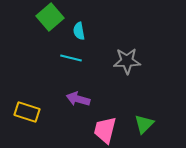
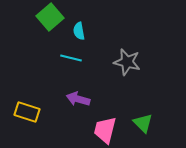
gray star: moved 1 px down; rotated 16 degrees clockwise
green triangle: moved 1 px left, 1 px up; rotated 30 degrees counterclockwise
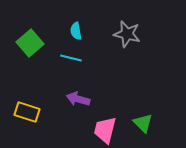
green square: moved 20 px left, 26 px down
cyan semicircle: moved 3 px left
gray star: moved 28 px up
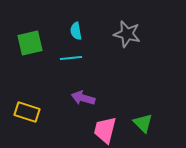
green square: rotated 28 degrees clockwise
cyan line: rotated 20 degrees counterclockwise
purple arrow: moved 5 px right, 1 px up
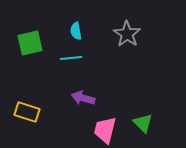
gray star: rotated 20 degrees clockwise
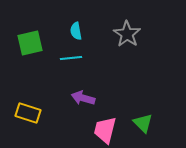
yellow rectangle: moved 1 px right, 1 px down
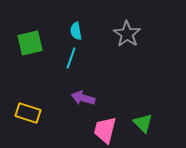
cyan line: rotated 65 degrees counterclockwise
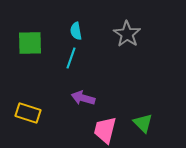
green square: rotated 12 degrees clockwise
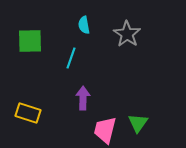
cyan semicircle: moved 8 px right, 6 px up
green square: moved 2 px up
purple arrow: rotated 75 degrees clockwise
green triangle: moved 5 px left; rotated 20 degrees clockwise
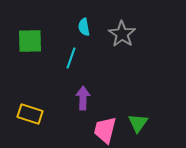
cyan semicircle: moved 2 px down
gray star: moved 5 px left
yellow rectangle: moved 2 px right, 1 px down
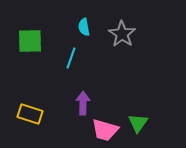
purple arrow: moved 5 px down
pink trapezoid: rotated 88 degrees counterclockwise
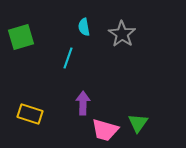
green square: moved 9 px left, 4 px up; rotated 16 degrees counterclockwise
cyan line: moved 3 px left
